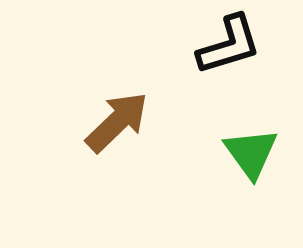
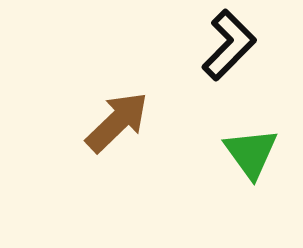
black L-shape: rotated 28 degrees counterclockwise
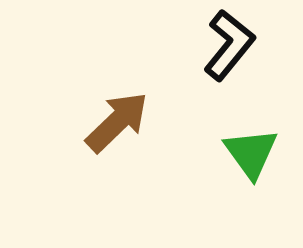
black L-shape: rotated 6 degrees counterclockwise
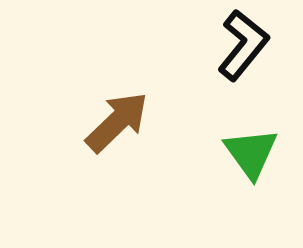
black L-shape: moved 14 px right
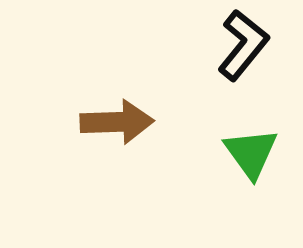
brown arrow: rotated 42 degrees clockwise
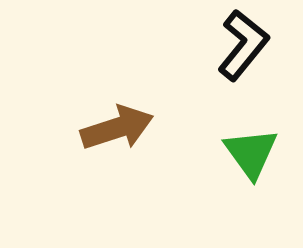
brown arrow: moved 6 px down; rotated 16 degrees counterclockwise
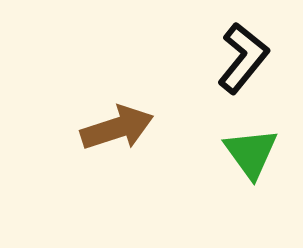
black L-shape: moved 13 px down
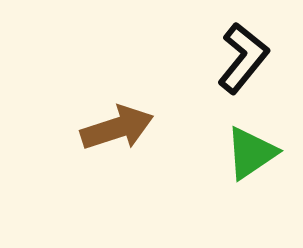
green triangle: rotated 32 degrees clockwise
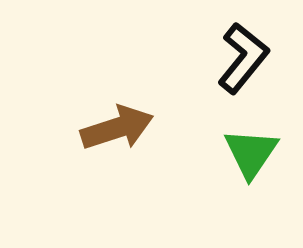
green triangle: rotated 22 degrees counterclockwise
